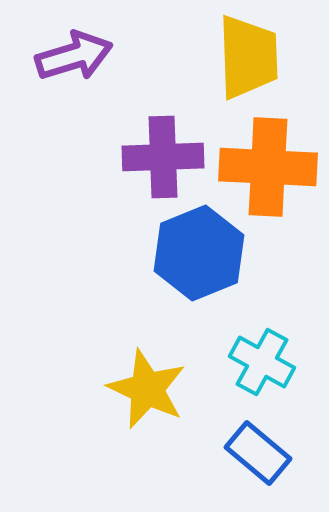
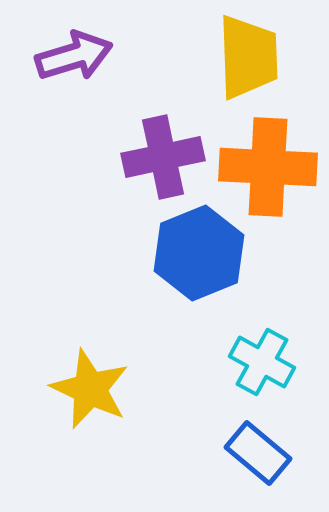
purple cross: rotated 10 degrees counterclockwise
yellow star: moved 57 px left
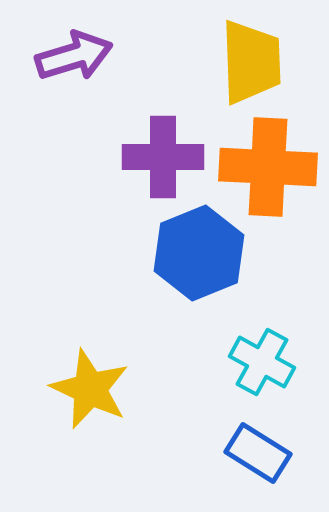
yellow trapezoid: moved 3 px right, 5 px down
purple cross: rotated 12 degrees clockwise
blue rectangle: rotated 8 degrees counterclockwise
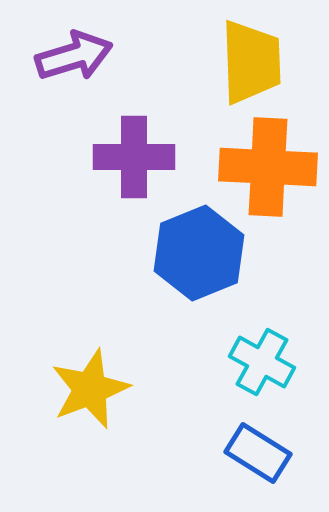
purple cross: moved 29 px left
yellow star: rotated 26 degrees clockwise
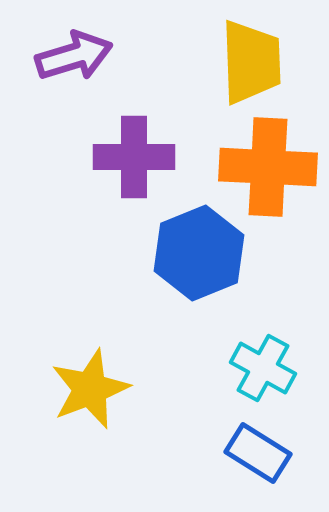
cyan cross: moved 1 px right, 6 px down
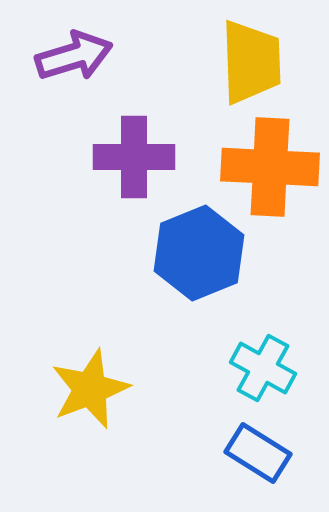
orange cross: moved 2 px right
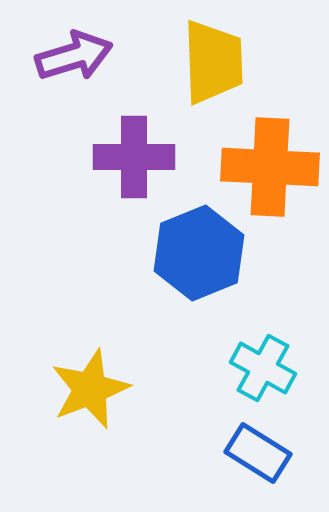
yellow trapezoid: moved 38 px left
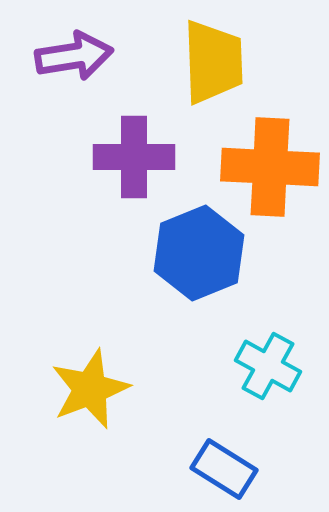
purple arrow: rotated 8 degrees clockwise
cyan cross: moved 5 px right, 2 px up
blue rectangle: moved 34 px left, 16 px down
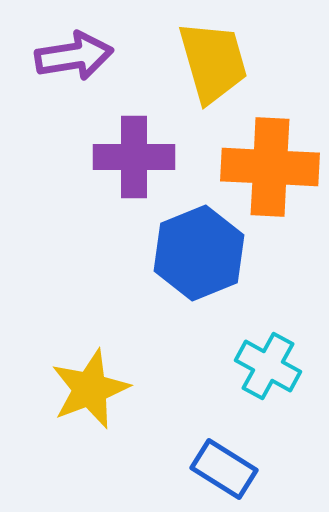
yellow trapezoid: rotated 14 degrees counterclockwise
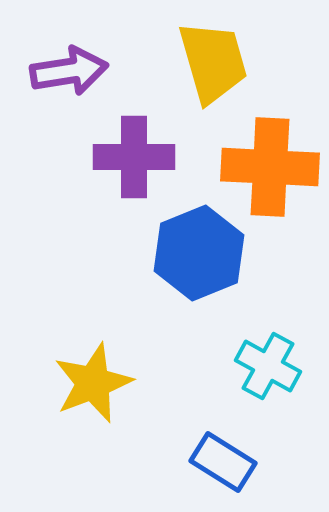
purple arrow: moved 5 px left, 15 px down
yellow star: moved 3 px right, 6 px up
blue rectangle: moved 1 px left, 7 px up
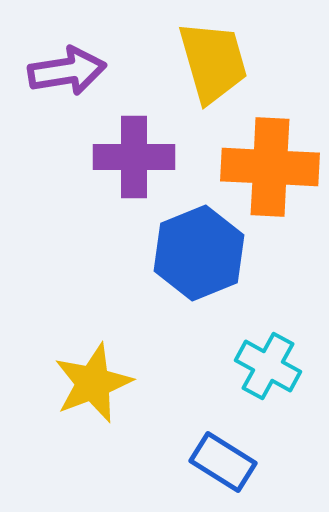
purple arrow: moved 2 px left
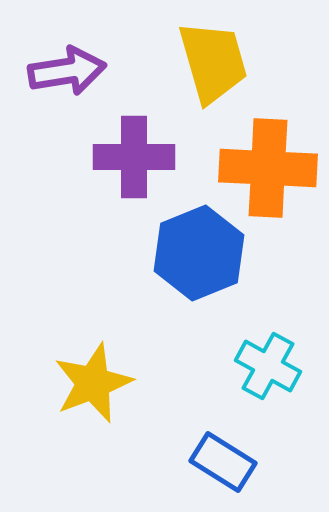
orange cross: moved 2 px left, 1 px down
